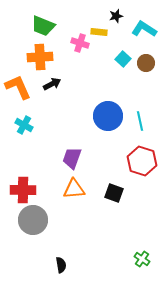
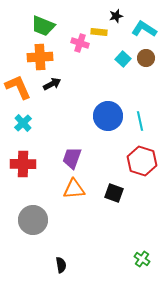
brown circle: moved 5 px up
cyan cross: moved 1 px left, 2 px up; rotated 18 degrees clockwise
red cross: moved 26 px up
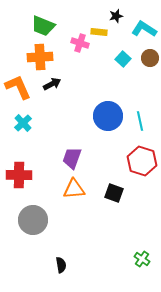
brown circle: moved 4 px right
red cross: moved 4 px left, 11 px down
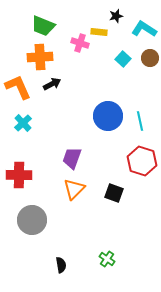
orange triangle: rotated 40 degrees counterclockwise
gray circle: moved 1 px left
green cross: moved 35 px left
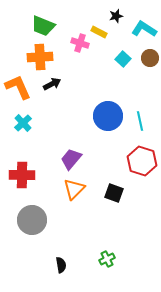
yellow rectangle: rotated 21 degrees clockwise
purple trapezoid: moved 1 px left, 1 px down; rotated 20 degrees clockwise
red cross: moved 3 px right
green cross: rotated 28 degrees clockwise
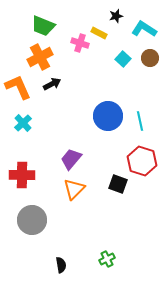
yellow rectangle: moved 1 px down
orange cross: rotated 25 degrees counterclockwise
black square: moved 4 px right, 9 px up
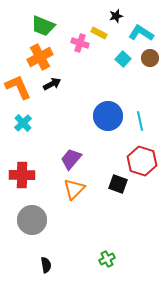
cyan L-shape: moved 3 px left, 4 px down
black semicircle: moved 15 px left
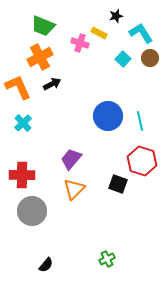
cyan L-shape: rotated 25 degrees clockwise
gray circle: moved 9 px up
black semicircle: rotated 49 degrees clockwise
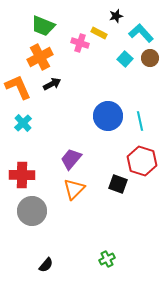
cyan L-shape: rotated 10 degrees counterclockwise
cyan square: moved 2 px right
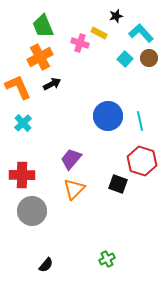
green trapezoid: rotated 45 degrees clockwise
brown circle: moved 1 px left
